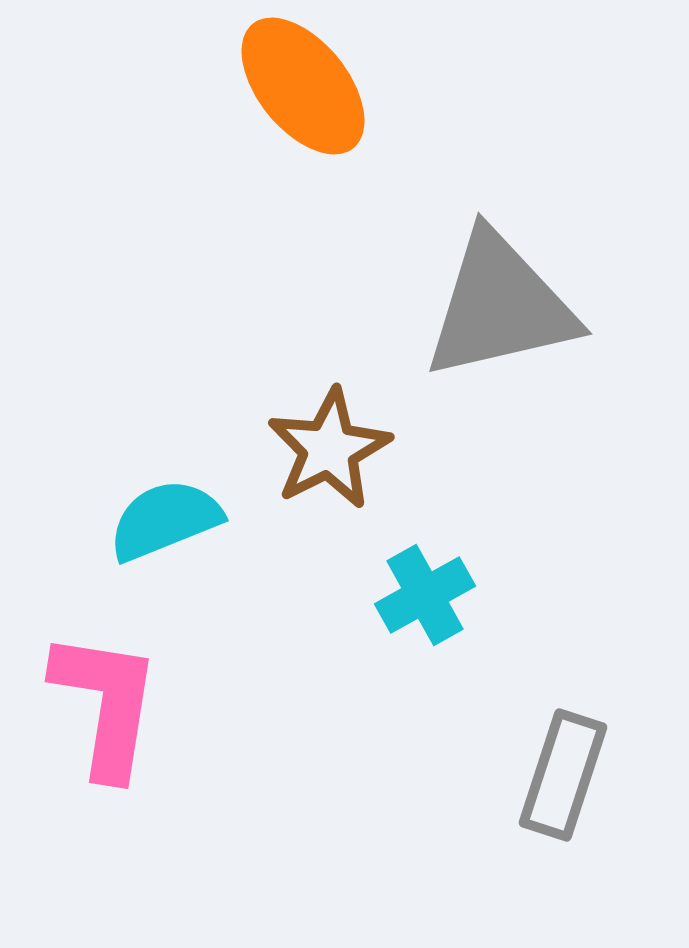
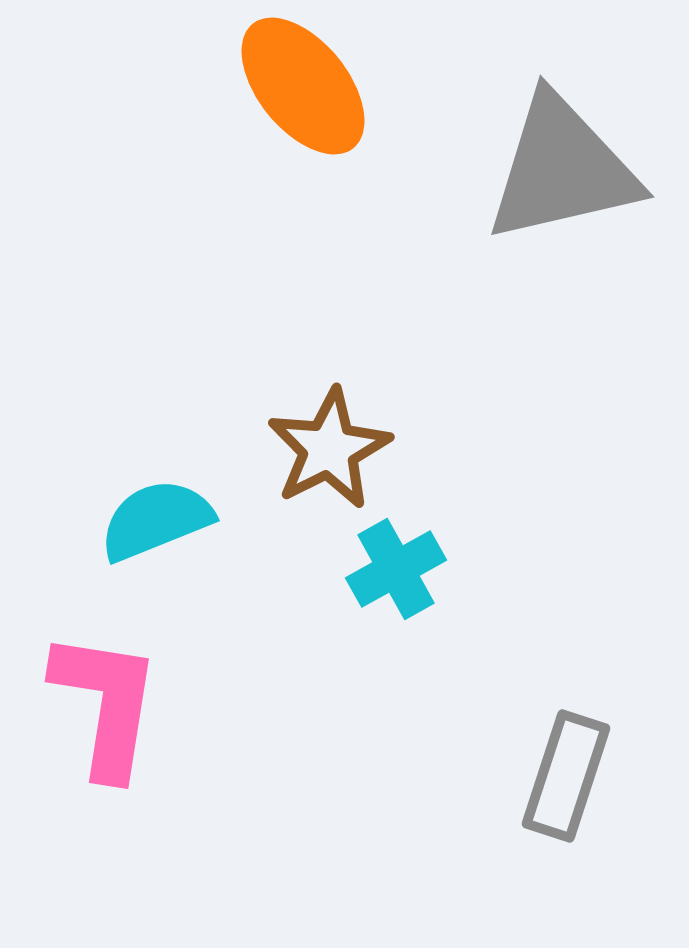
gray triangle: moved 62 px right, 137 px up
cyan semicircle: moved 9 px left
cyan cross: moved 29 px left, 26 px up
gray rectangle: moved 3 px right, 1 px down
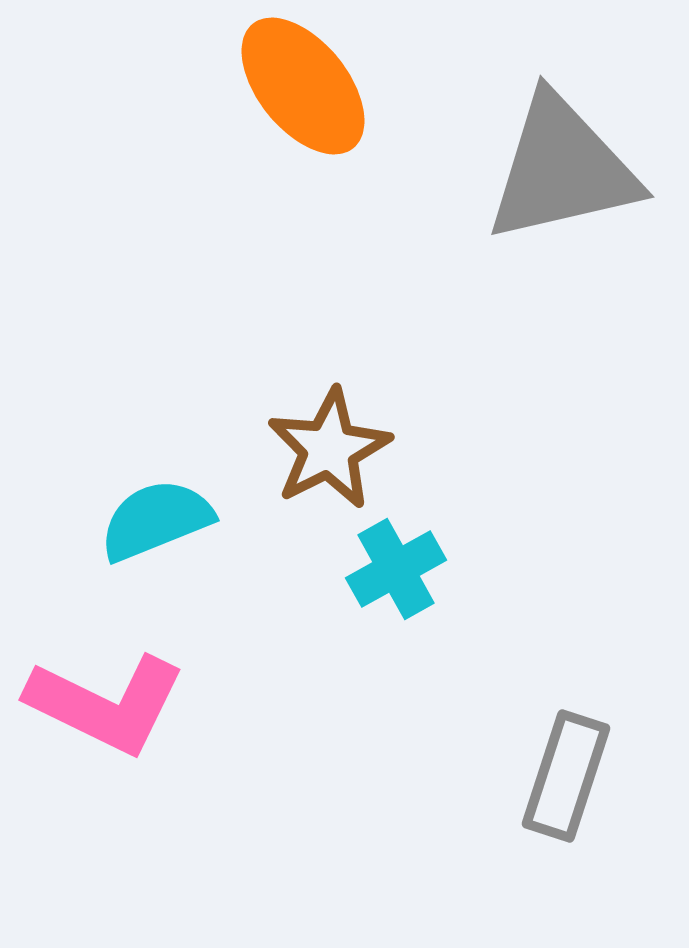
pink L-shape: rotated 107 degrees clockwise
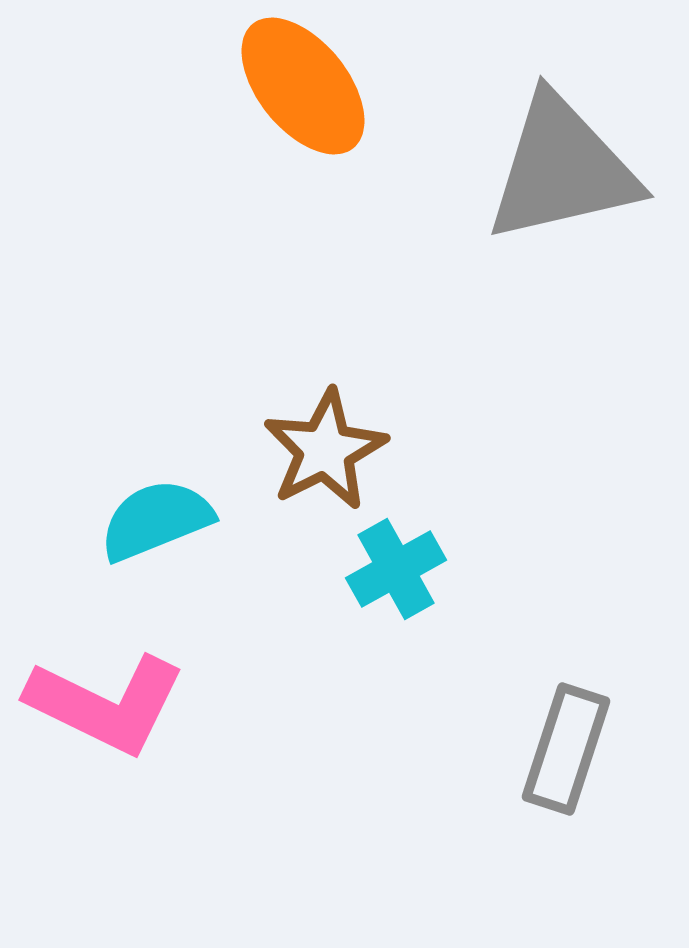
brown star: moved 4 px left, 1 px down
gray rectangle: moved 27 px up
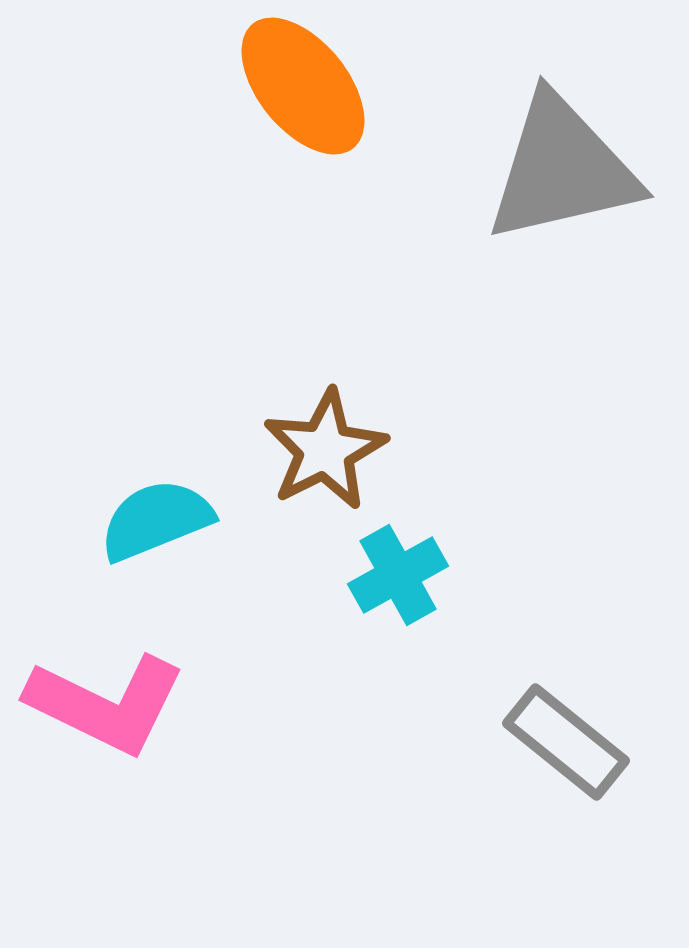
cyan cross: moved 2 px right, 6 px down
gray rectangle: moved 7 px up; rotated 69 degrees counterclockwise
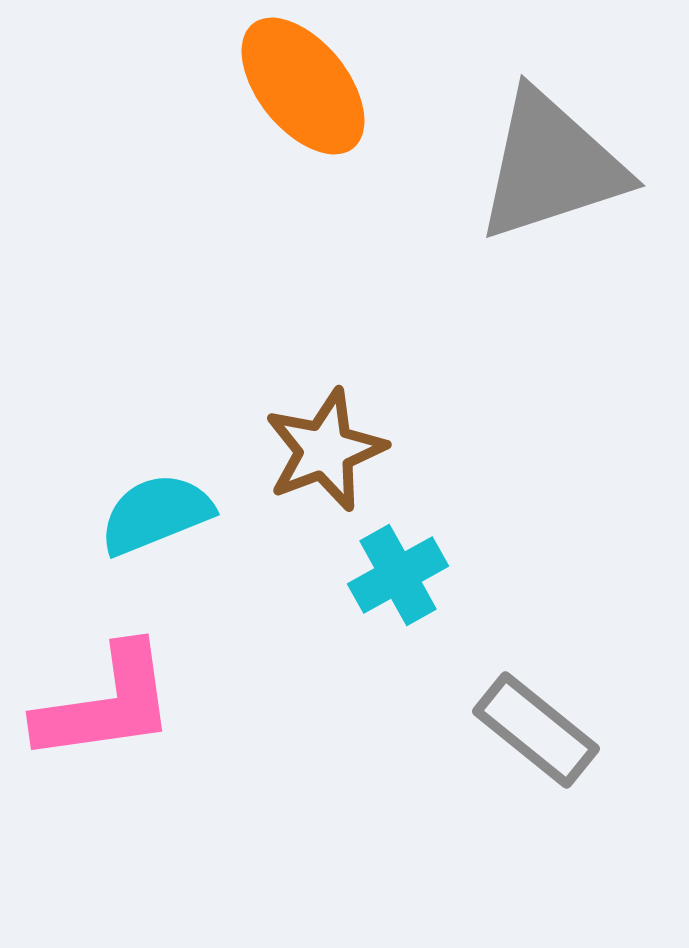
gray triangle: moved 11 px left, 3 px up; rotated 5 degrees counterclockwise
brown star: rotated 6 degrees clockwise
cyan semicircle: moved 6 px up
pink L-shape: rotated 34 degrees counterclockwise
gray rectangle: moved 30 px left, 12 px up
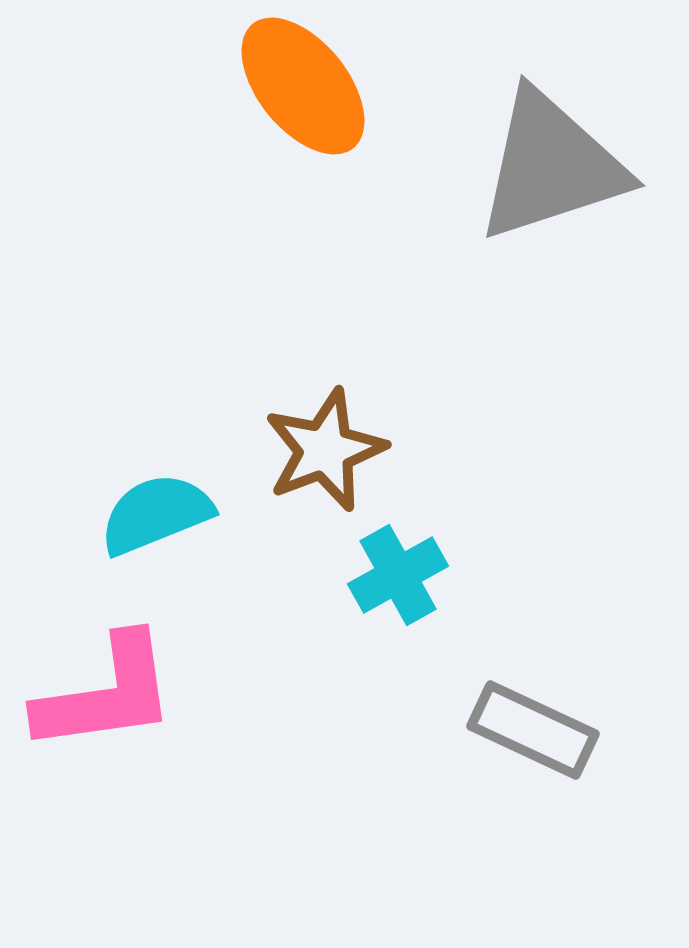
pink L-shape: moved 10 px up
gray rectangle: moved 3 px left; rotated 14 degrees counterclockwise
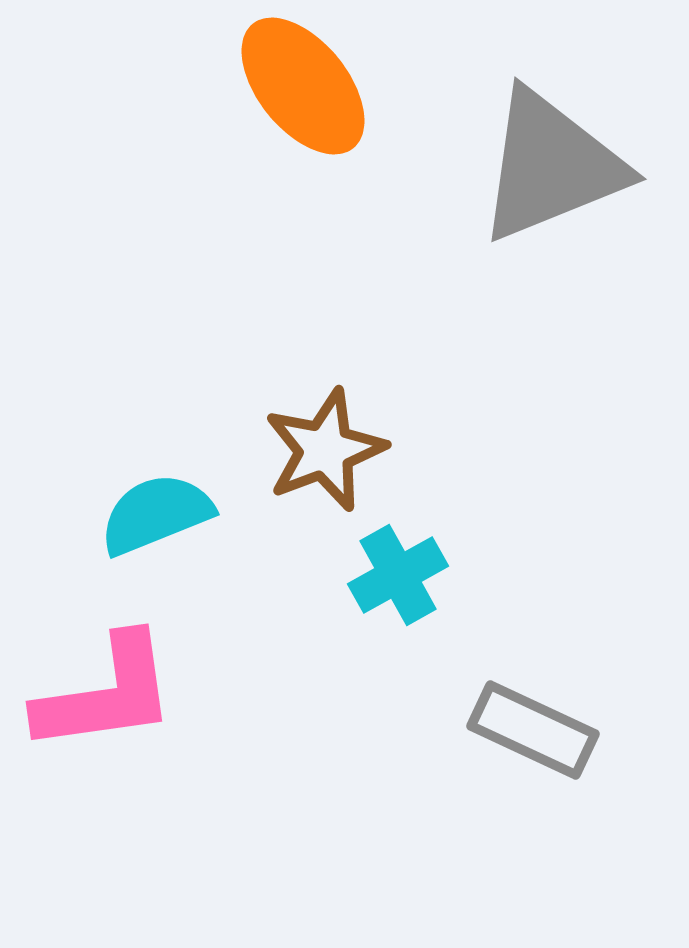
gray triangle: rotated 4 degrees counterclockwise
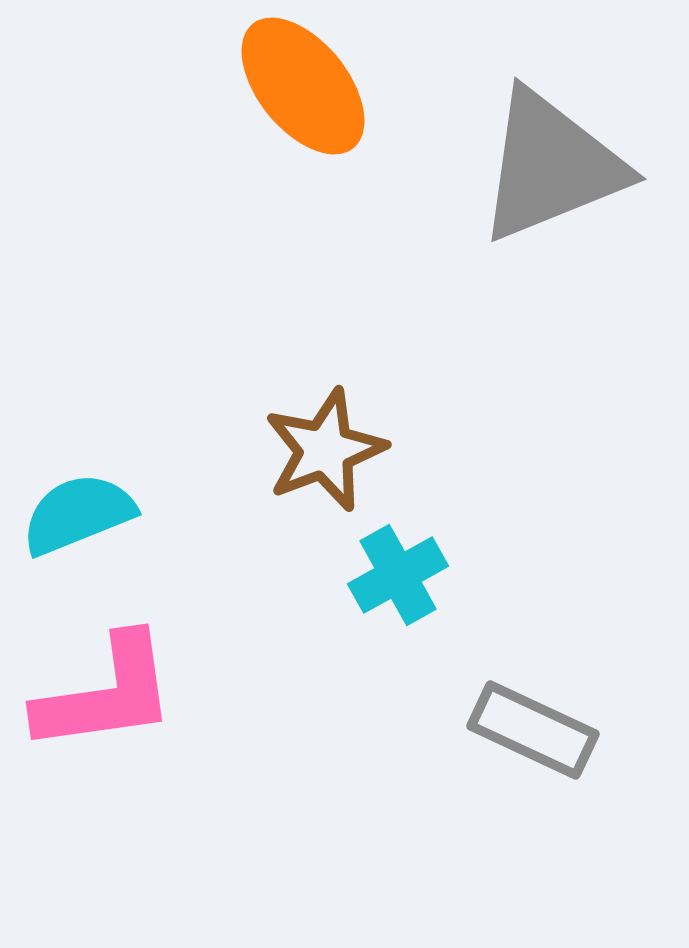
cyan semicircle: moved 78 px left
